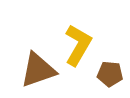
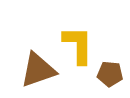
yellow L-shape: rotated 30 degrees counterclockwise
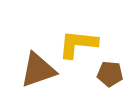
yellow L-shape: moved 1 px up; rotated 84 degrees counterclockwise
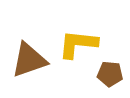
brown triangle: moved 9 px left, 10 px up
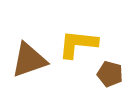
brown pentagon: rotated 10 degrees clockwise
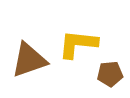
brown pentagon: rotated 20 degrees counterclockwise
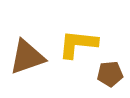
brown triangle: moved 2 px left, 3 px up
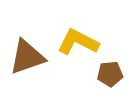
yellow L-shape: moved 2 px up; rotated 21 degrees clockwise
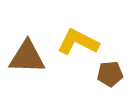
brown triangle: rotated 21 degrees clockwise
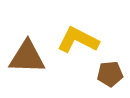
yellow L-shape: moved 2 px up
